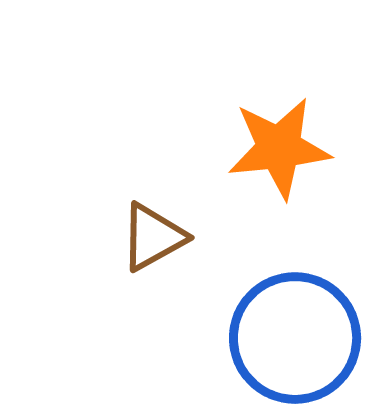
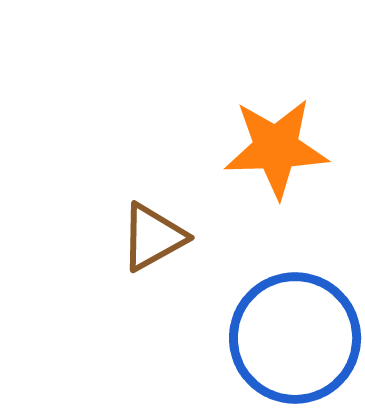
orange star: moved 3 px left; rotated 4 degrees clockwise
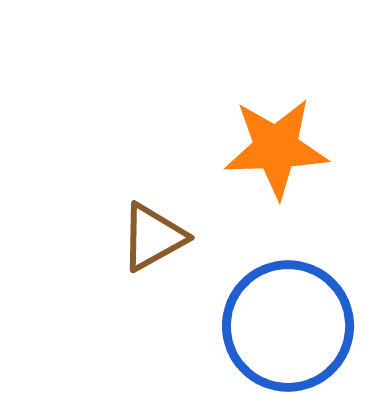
blue circle: moved 7 px left, 12 px up
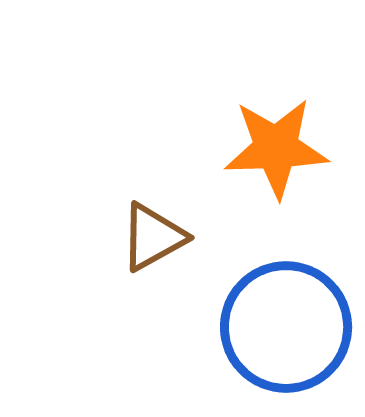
blue circle: moved 2 px left, 1 px down
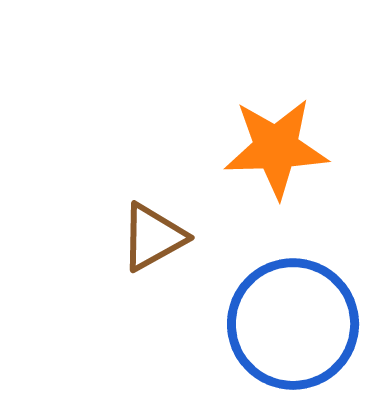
blue circle: moved 7 px right, 3 px up
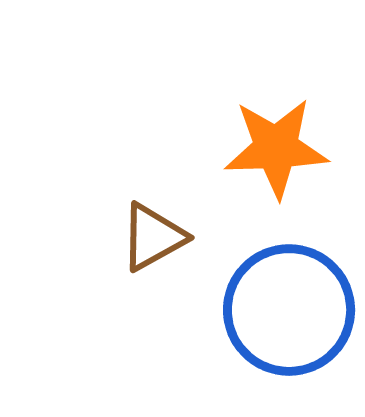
blue circle: moved 4 px left, 14 px up
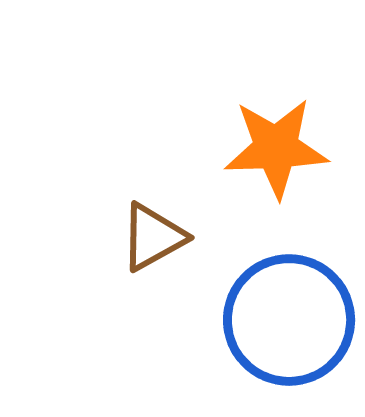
blue circle: moved 10 px down
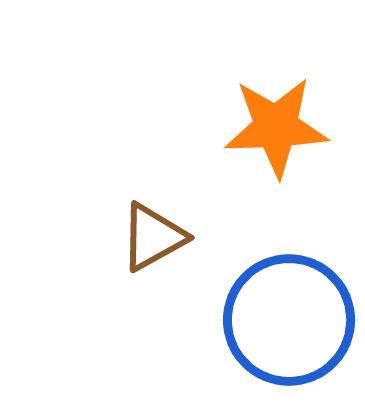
orange star: moved 21 px up
